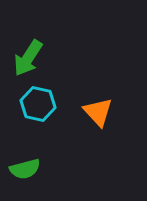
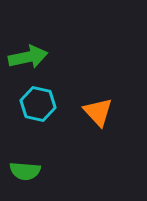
green arrow: moved 1 px up; rotated 135 degrees counterclockwise
green semicircle: moved 2 px down; rotated 20 degrees clockwise
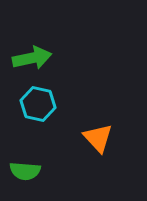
green arrow: moved 4 px right, 1 px down
orange triangle: moved 26 px down
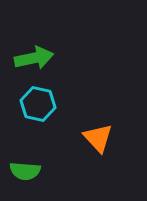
green arrow: moved 2 px right
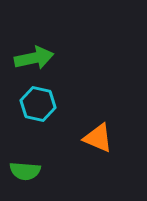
orange triangle: rotated 24 degrees counterclockwise
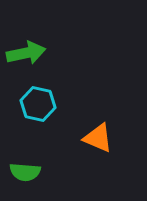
green arrow: moved 8 px left, 5 px up
green semicircle: moved 1 px down
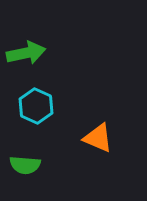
cyan hexagon: moved 2 px left, 2 px down; rotated 12 degrees clockwise
green semicircle: moved 7 px up
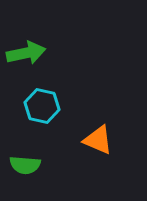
cyan hexagon: moved 6 px right; rotated 12 degrees counterclockwise
orange triangle: moved 2 px down
